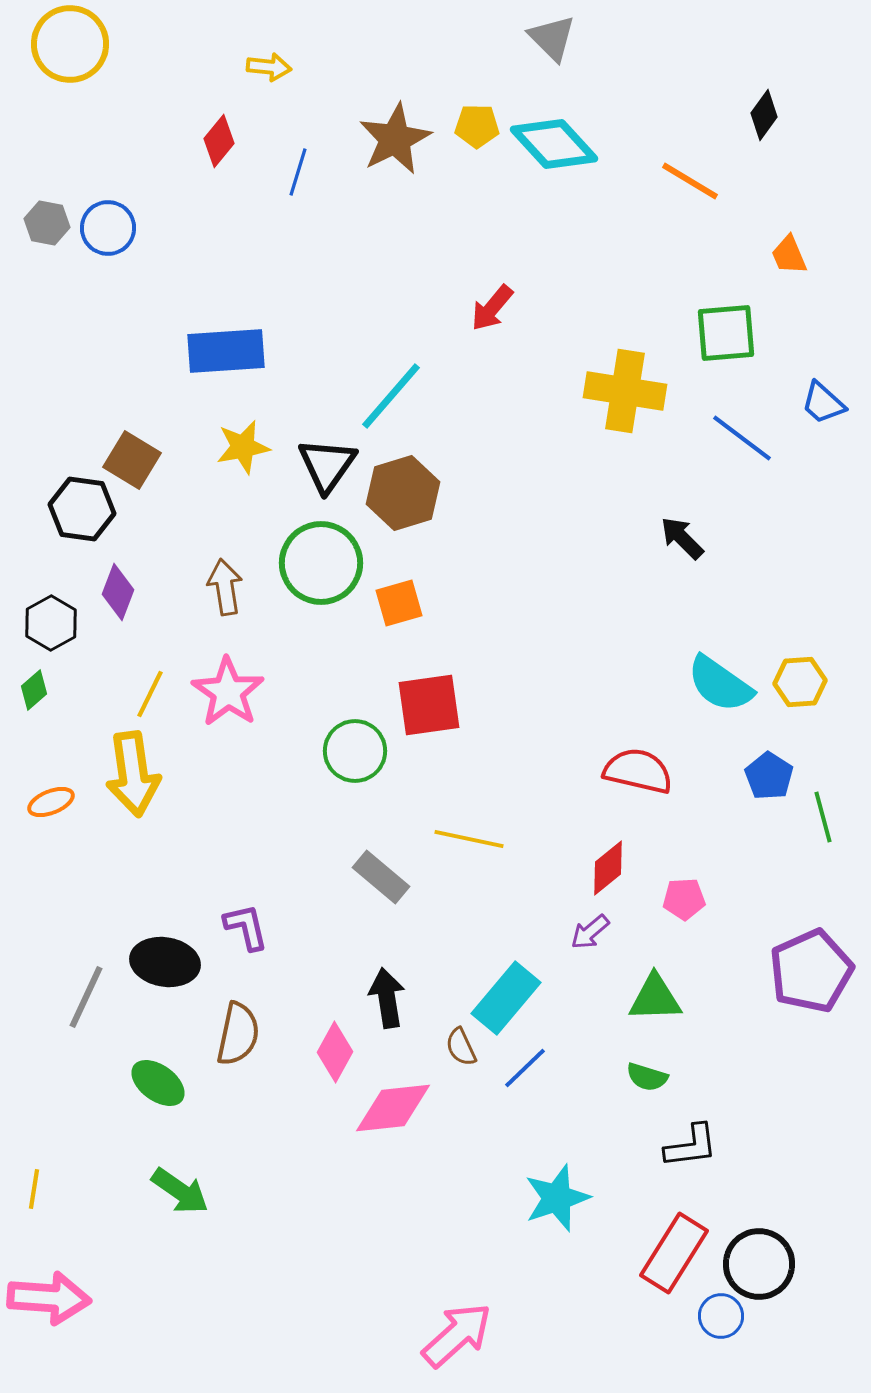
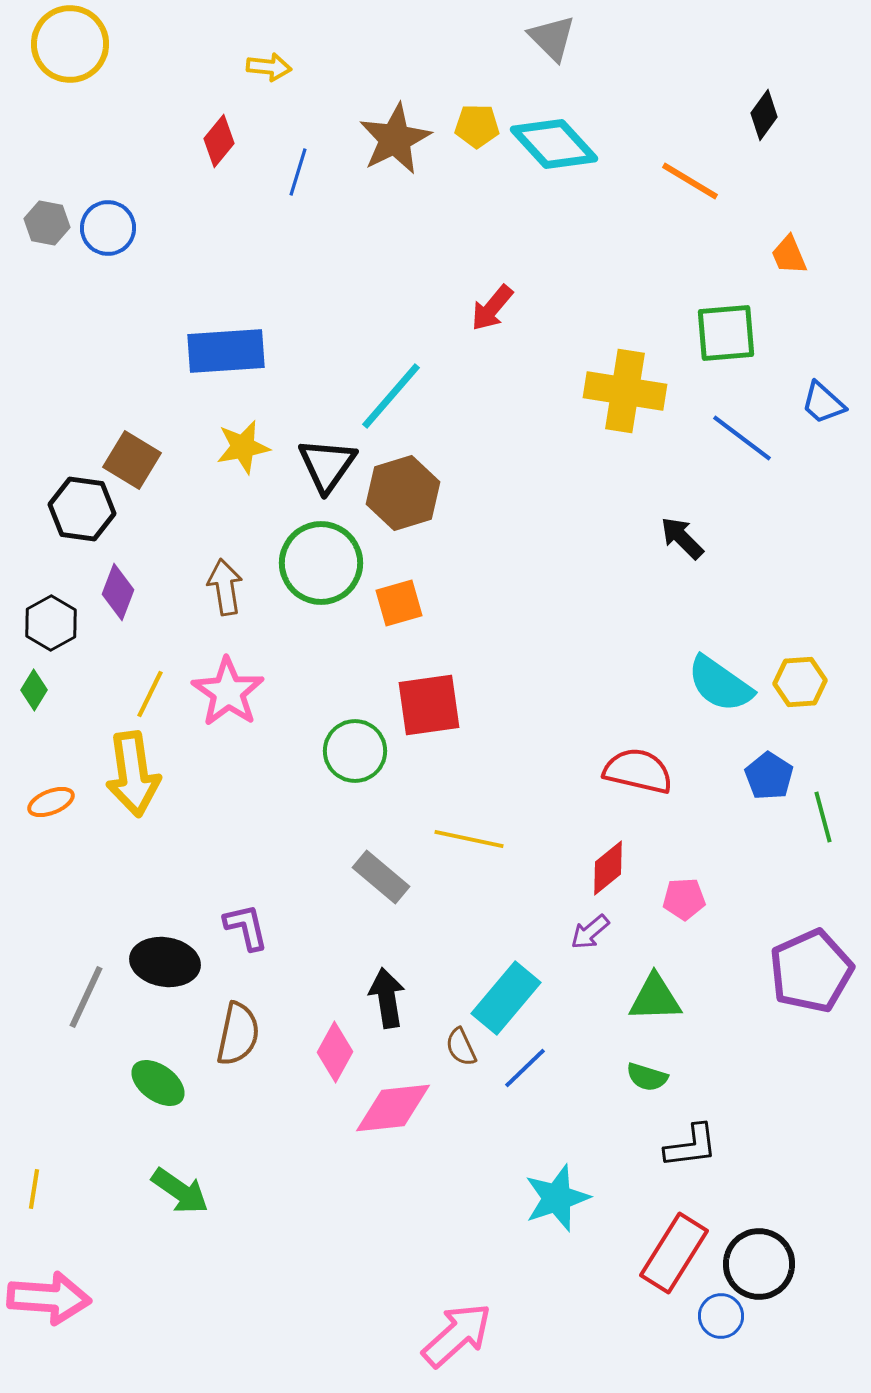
green diamond at (34, 690): rotated 18 degrees counterclockwise
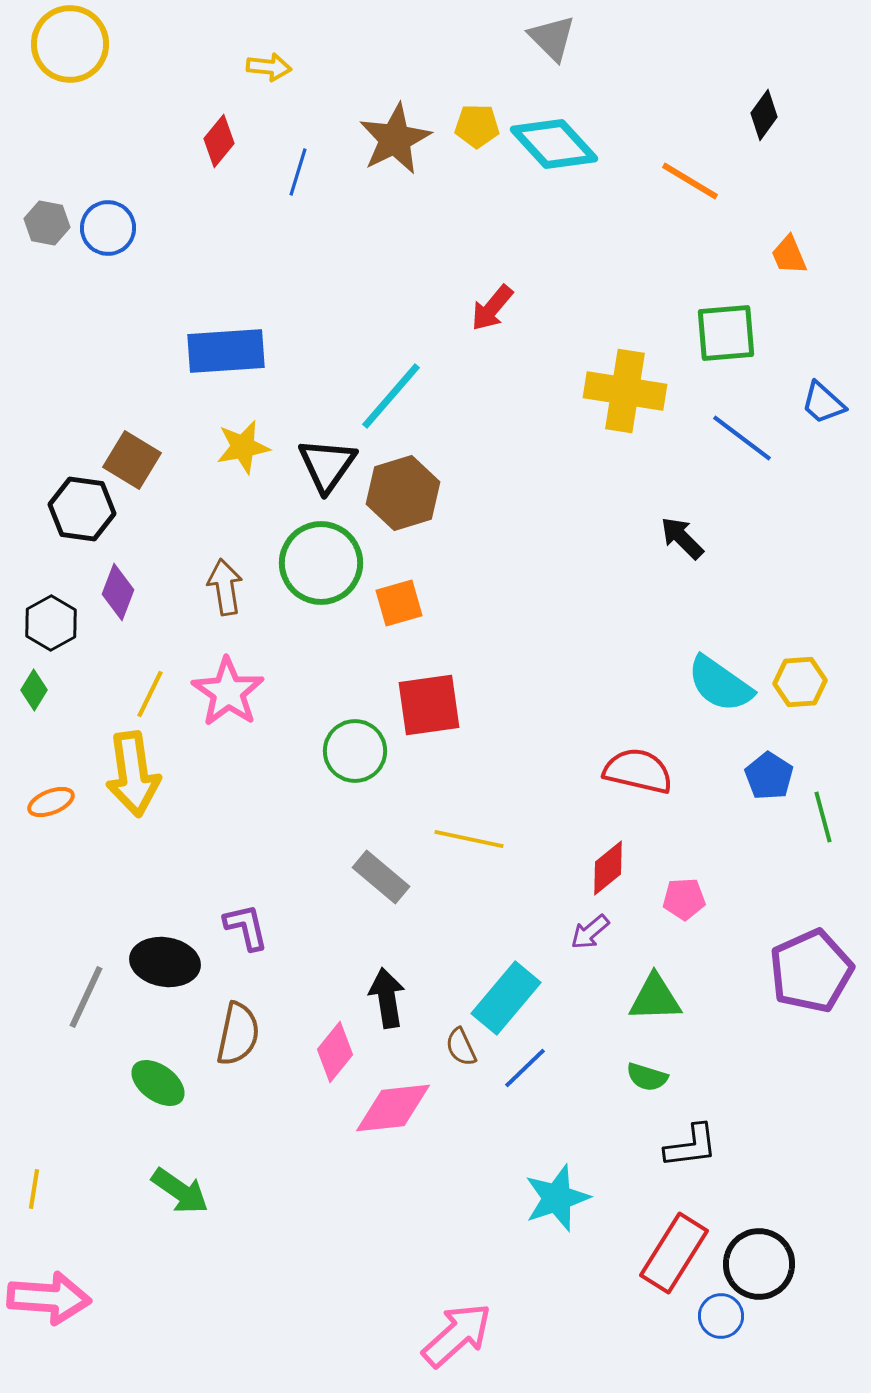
pink diamond at (335, 1052): rotated 10 degrees clockwise
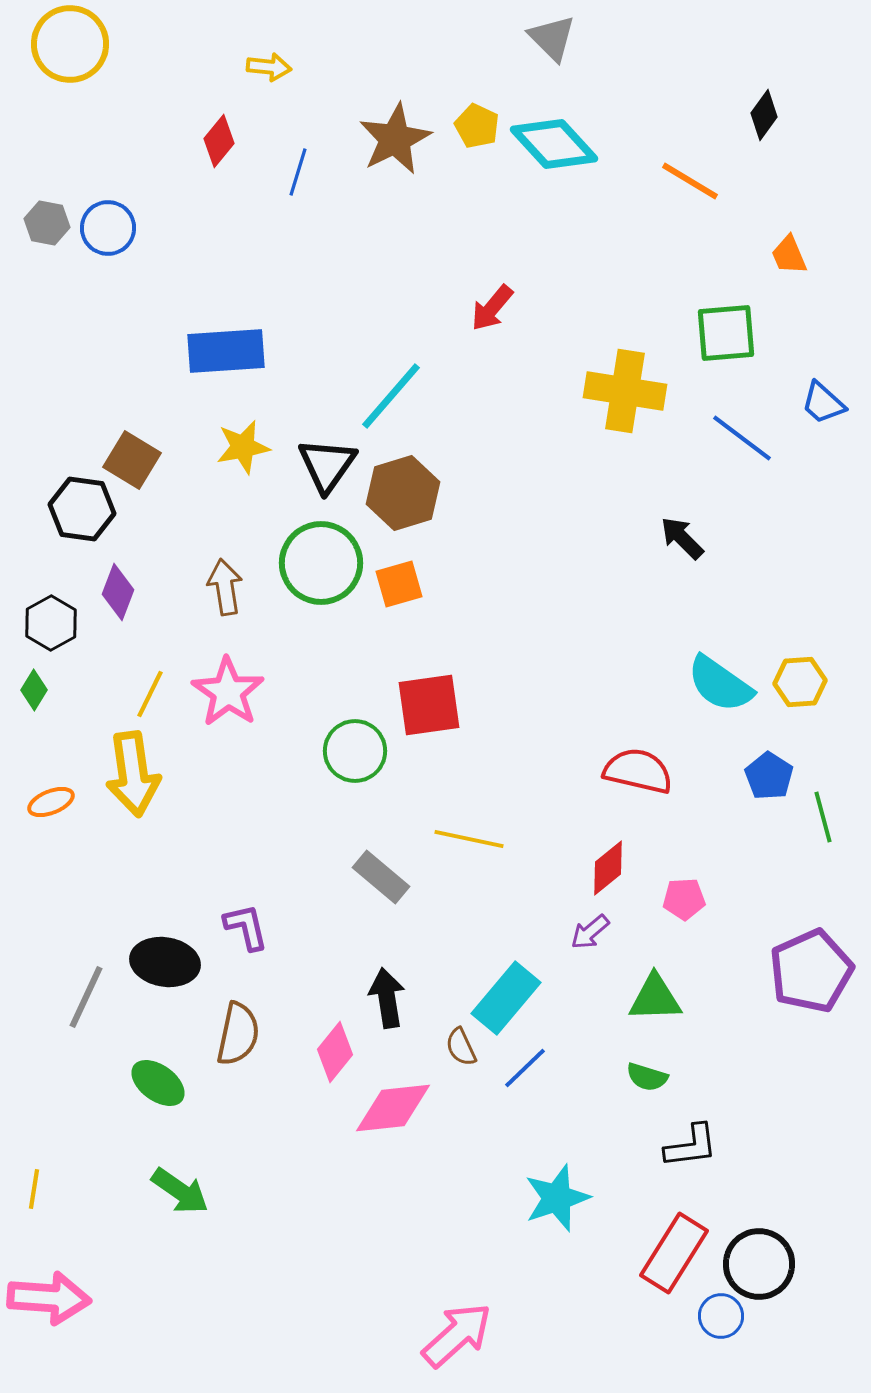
yellow pentagon at (477, 126): rotated 24 degrees clockwise
orange square at (399, 603): moved 19 px up
